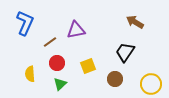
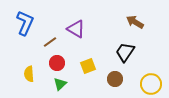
purple triangle: moved 1 px up; rotated 42 degrees clockwise
yellow semicircle: moved 1 px left
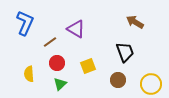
black trapezoid: rotated 125 degrees clockwise
brown circle: moved 3 px right, 1 px down
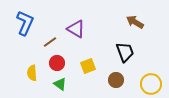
yellow semicircle: moved 3 px right, 1 px up
brown circle: moved 2 px left
green triangle: rotated 40 degrees counterclockwise
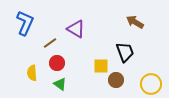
brown line: moved 1 px down
yellow square: moved 13 px right; rotated 21 degrees clockwise
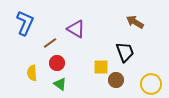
yellow square: moved 1 px down
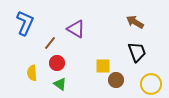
brown line: rotated 16 degrees counterclockwise
black trapezoid: moved 12 px right
yellow square: moved 2 px right, 1 px up
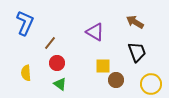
purple triangle: moved 19 px right, 3 px down
yellow semicircle: moved 6 px left
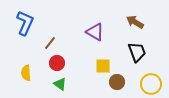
brown circle: moved 1 px right, 2 px down
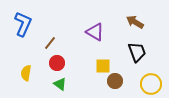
blue L-shape: moved 2 px left, 1 px down
yellow semicircle: rotated 14 degrees clockwise
brown circle: moved 2 px left, 1 px up
